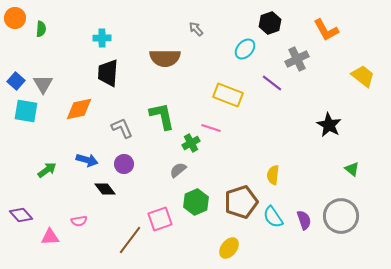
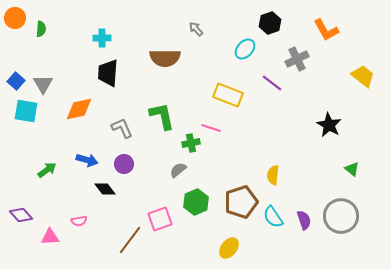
green cross: rotated 18 degrees clockwise
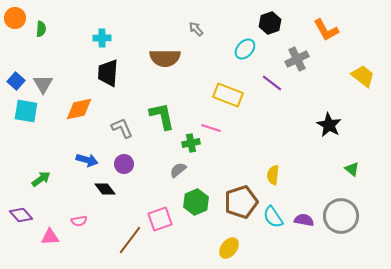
green arrow: moved 6 px left, 9 px down
purple semicircle: rotated 60 degrees counterclockwise
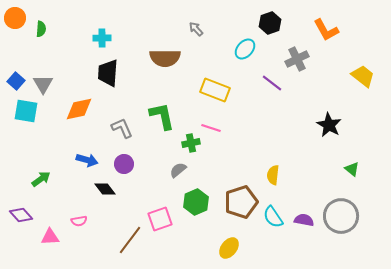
yellow rectangle: moved 13 px left, 5 px up
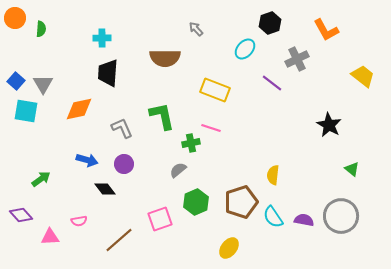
brown line: moved 11 px left; rotated 12 degrees clockwise
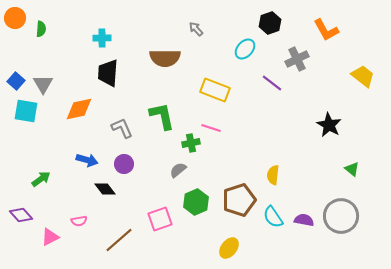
brown pentagon: moved 2 px left, 2 px up
pink triangle: rotated 24 degrees counterclockwise
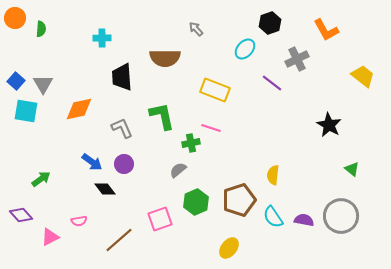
black trapezoid: moved 14 px right, 4 px down; rotated 8 degrees counterclockwise
blue arrow: moved 5 px right, 2 px down; rotated 20 degrees clockwise
